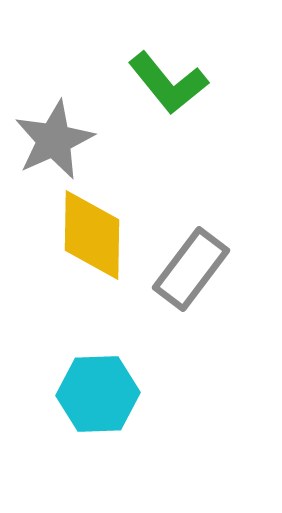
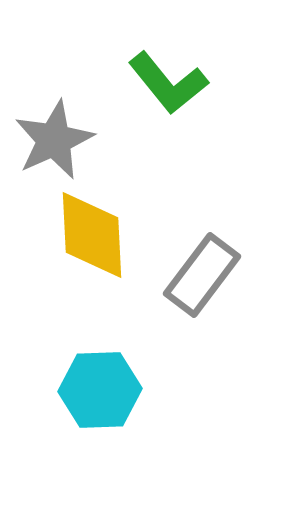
yellow diamond: rotated 4 degrees counterclockwise
gray rectangle: moved 11 px right, 6 px down
cyan hexagon: moved 2 px right, 4 px up
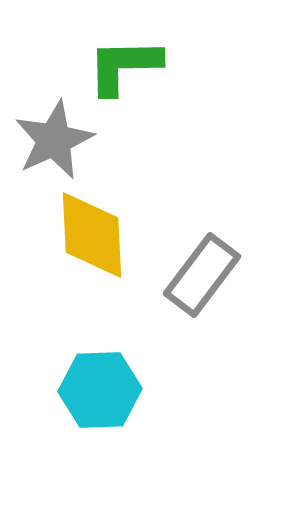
green L-shape: moved 44 px left, 17 px up; rotated 128 degrees clockwise
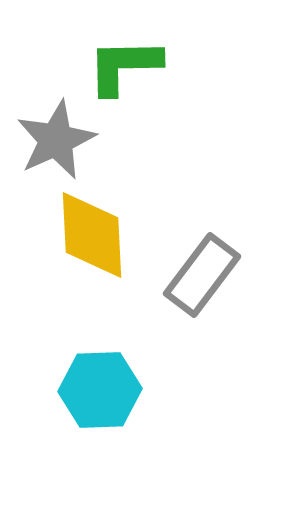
gray star: moved 2 px right
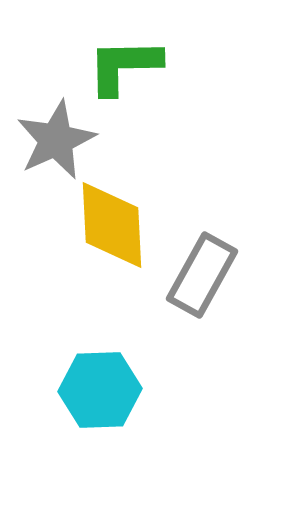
yellow diamond: moved 20 px right, 10 px up
gray rectangle: rotated 8 degrees counterclockwise
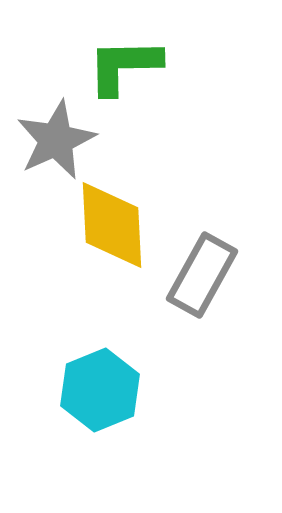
cyan hexagon: rotated 20 degrees counterclockwise
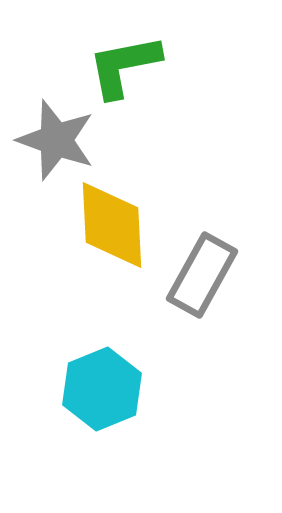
green L-shape: rotated 10 degrees counterclockwise
gray star: rotated 28 degrees counterclockwise
cyan hexagon: moved 2 px right, 1 px up
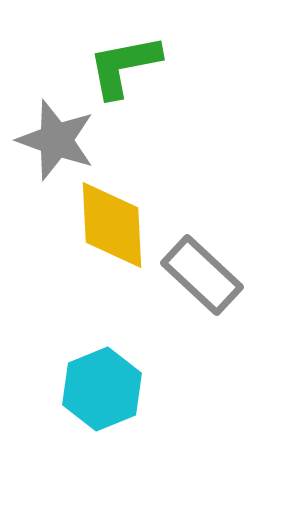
gray rectangle: rotated 76 degrees counterclockwise
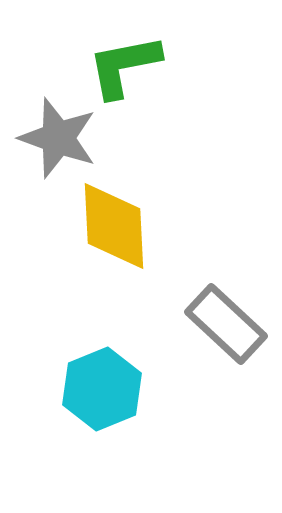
gray star: moved 2 px right, 2 px up
yellow diamond: moved 2 px right, 1 px down
gray rectangle: moved 24 px right, 49 px down
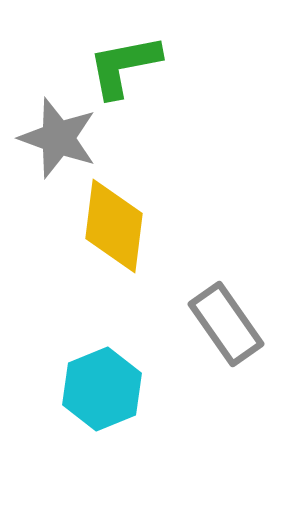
yellow diamond: rotated 10 degrees clockwise
gray rectangle: rotated 12 degrees clockwise
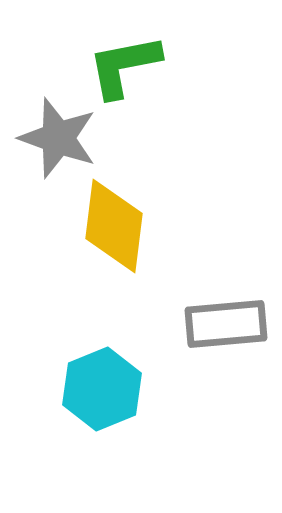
gray rectangle: rotated 60 degrees counterclockwise
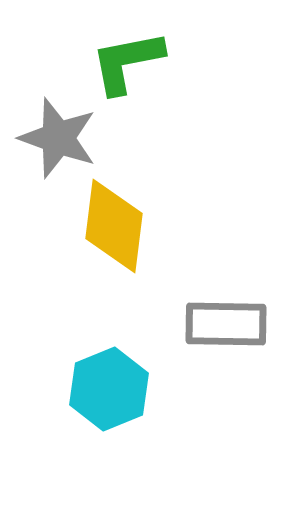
green L-shape: moved 3 px right, 4 px up
gray rectangle: rotated 6 degrees clockwise
cyan hexagon: moved 7 px right
